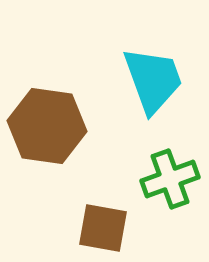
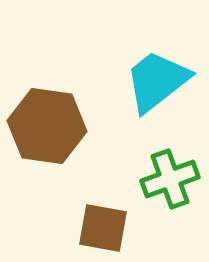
cyan trapezoid: moved 4 px right, 1 px down; rotated 108 degrees counterclockwise
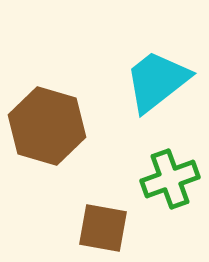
brown hexagon: rotated 8 degrees clockwise
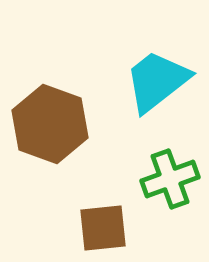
brown hexagon: moved 3 px right, 2 px up; rotated 4 degrees clockwise
brown square: rotated 16 degrees counterclockwise
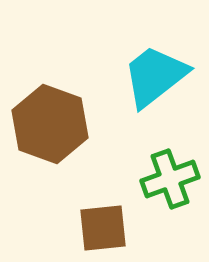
cyan trapezoid: moved 2 px left, 5 px up
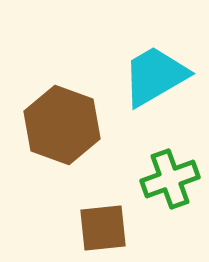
cyan trapezoid: rotated 8 degrees clockwise
brown hexagon: moved 12 px right, 1 px down
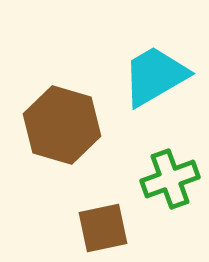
brown hexagon: rotated 4 degrees counterclockwise
brown square: rotated 6 degrees counterclockwise
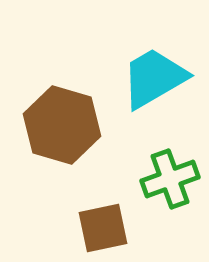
cyan trapezoid: moved 1 px left, 2 px down
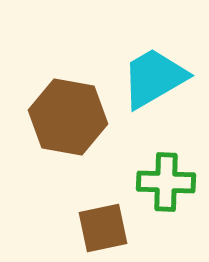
brown hexagon: moved 6 px right, 8 px up; rotated 6 degrees counterclockwise
green cross: moved 4 px left, 3 px down; rotated 22 degrees clockwise
